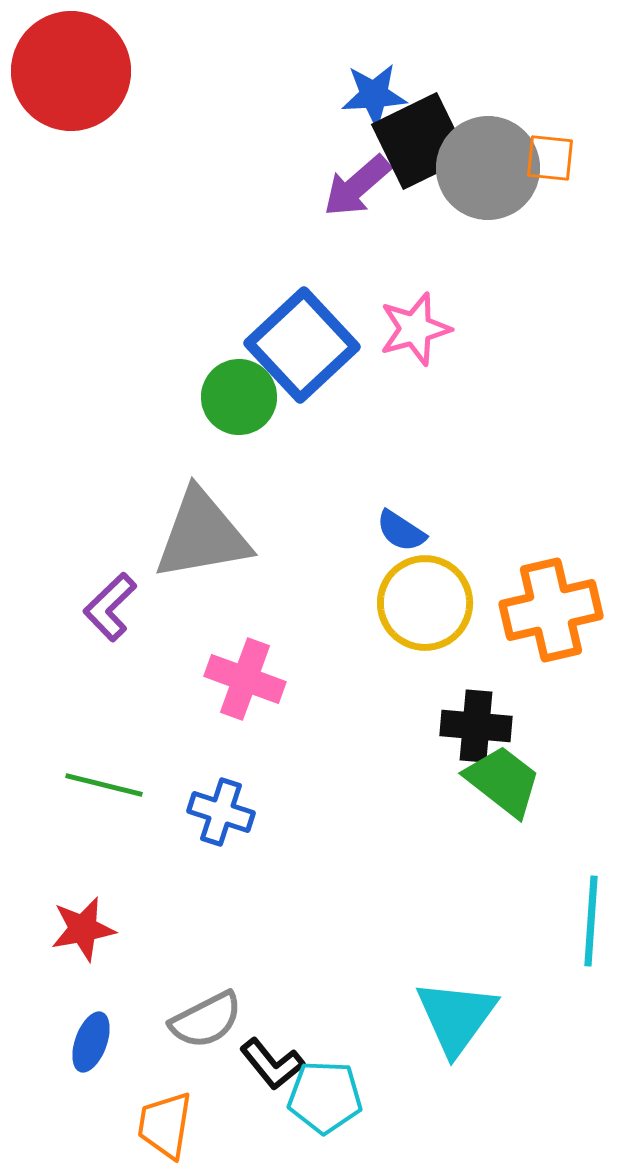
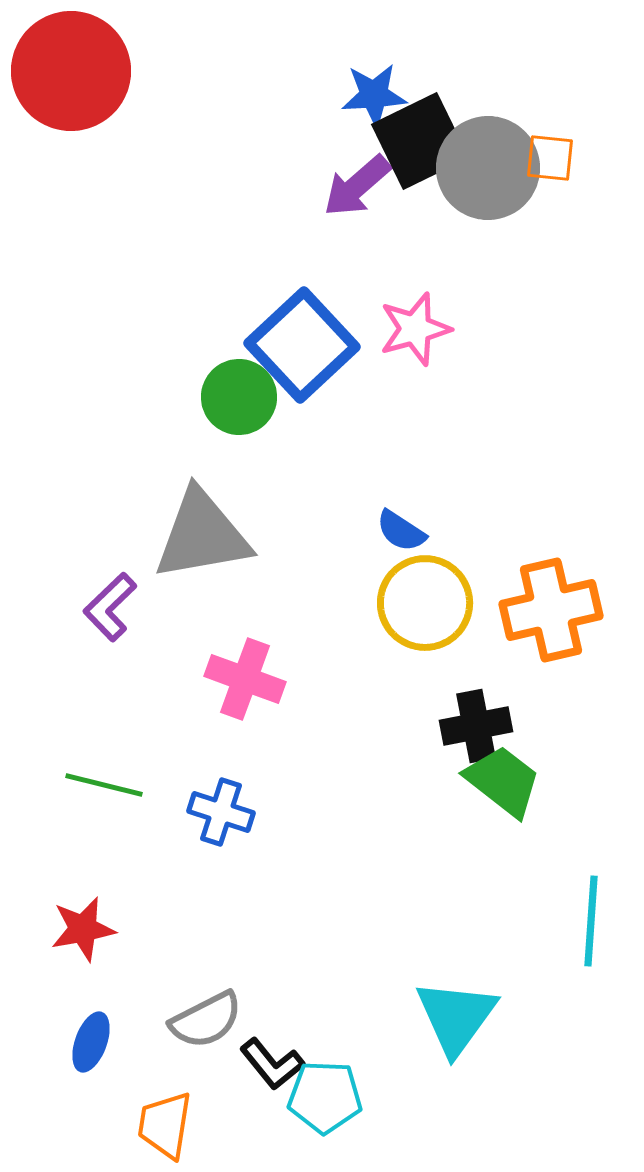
black cross: rotated 16 degrees counterclockwise
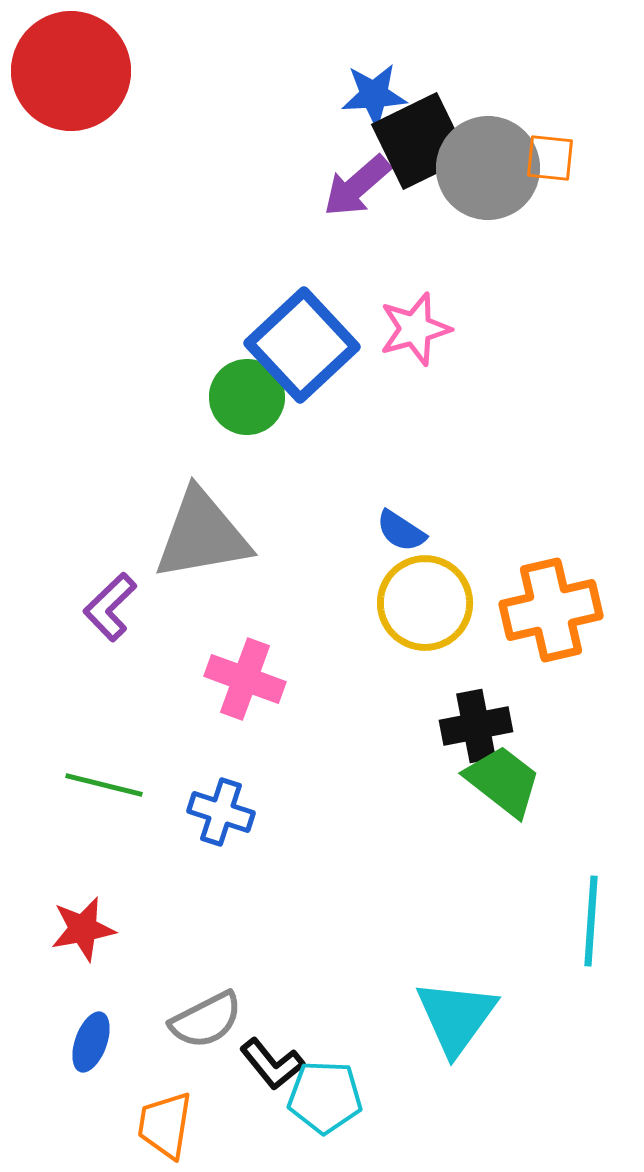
green circle: moved 8 px right
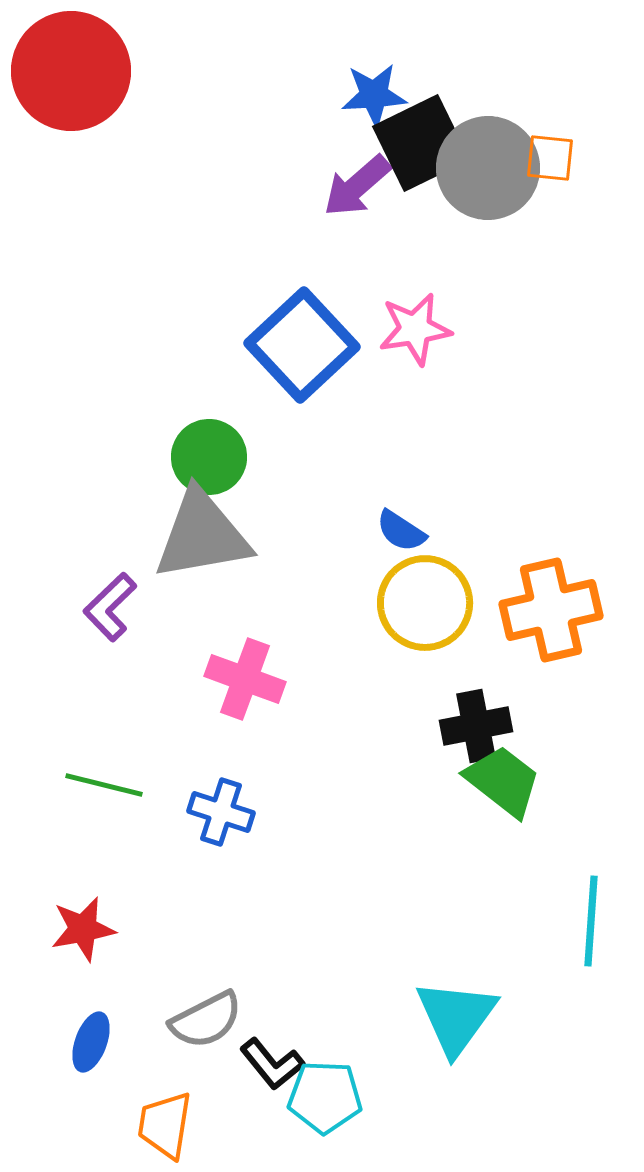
black square: moved 1 px right, 2 px down
pink star: rotated 6 degrees clockwise
green circle: moved 38 px left, 60 px down
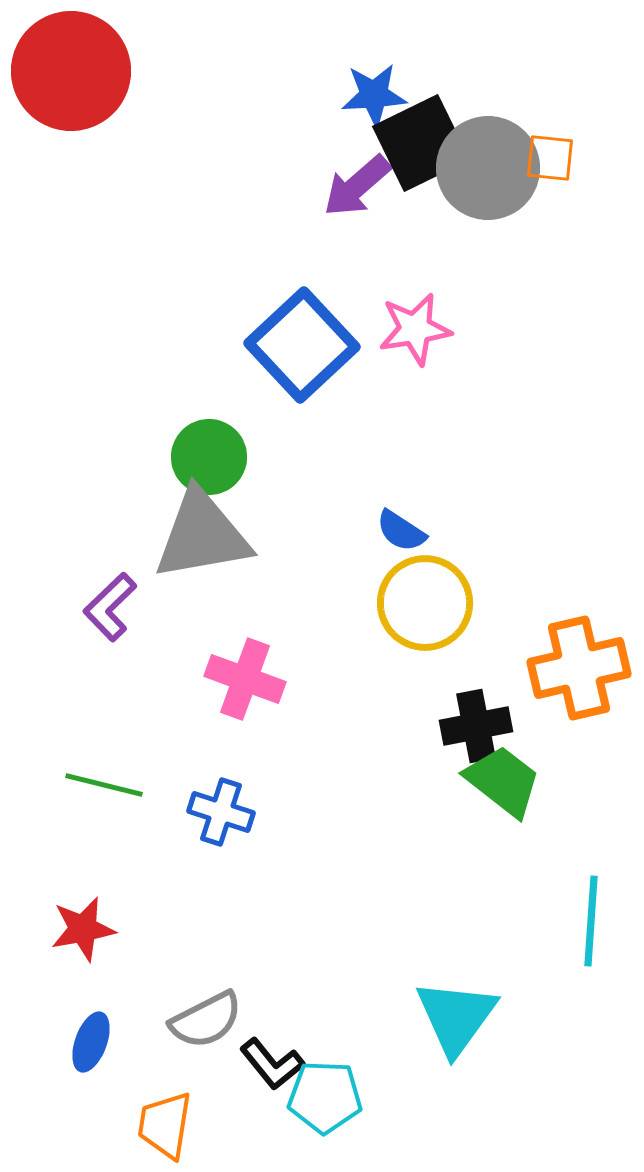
orange cross: moved 28 px right, 58 px down
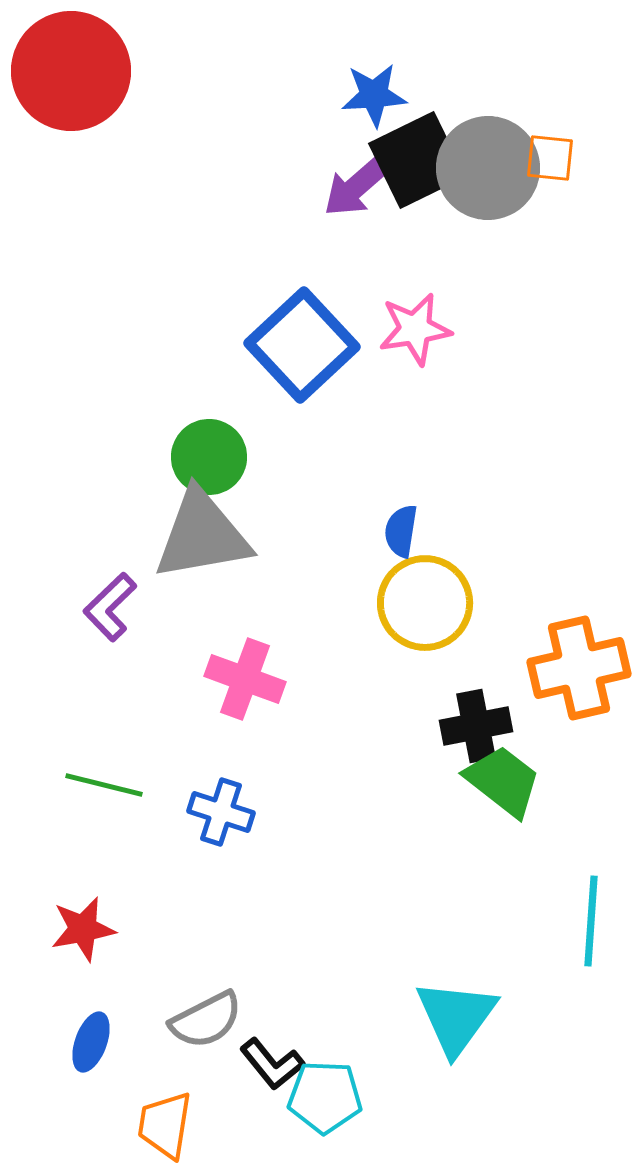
black square: moved 4 px left, 17 px down
blue semicircle: rotated 66 degrees clockwise
